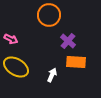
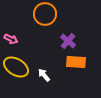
orange circle: moved 4 px left, 1 px up
white arrow: moved 8 px left; rotated 64 degrees counterclockwise
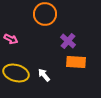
yellow ellipse: moved 6 px down; rotated 15 degrees counterclockwise
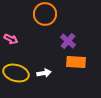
white arrow: moved 2 px up; rotated 120 degrees clockwise
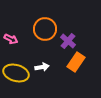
orange circle: moved 15 px down
orange rectangle: rotated 60 degrees counterclockwise
white arrow: moved 2 px left, 6 px up
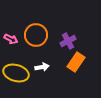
orange circle: moved 9 px left, 6 px down
purple cross: rotated 21 degrees clockwise
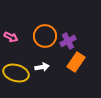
orange circle: moved 9 px right, 1 px down
pink arrow: moved 2 px up
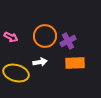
orange rectangle: moved 1 px left, 1 px down; rotated 54 degrees clockwise
white arrow: moved 2 px left, 5 px up
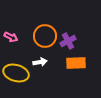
orange rectangle: moved 1 px right
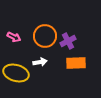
pink arrow: moved 3 px right
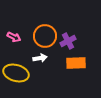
white arrow: moved 4 px up
